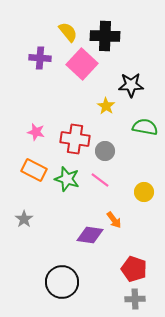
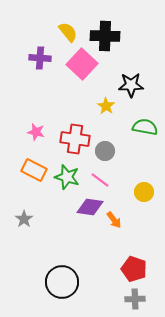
green star: moved 2 px up
purple diamond: moved 28 px up
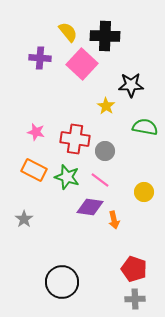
orange arrow: rotated 24 degrees clockwise
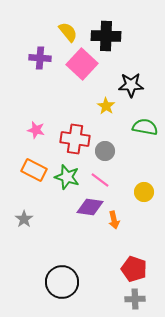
black cross: moved 1 px right
pink star: moved 2 px up
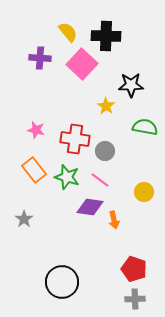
orange rectangle: rotated 25 degrees clockwise
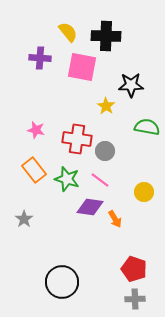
pink square: moved 3 px down; rotated 32 degrees counterclockwise
green semicircle: moved 2 px right
red cross: moved 2 px right
green star: moved 2 px down
orange arrow: moved 1 px right, 1 px up; rotated 18 degrees counterclockwise
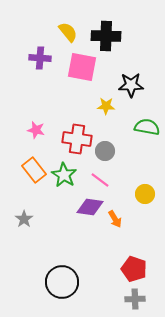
yellow star: rotated 30 degrees counterclockwise
green star: moved 3 px left, 4 px up; rotated 15 degrees clockwise
yellow circle: moved 1 px right, 2 px down
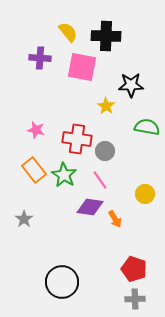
yellow star: rotated 30 degrees clockwise
pink line: rotated 18 degrees clockwise
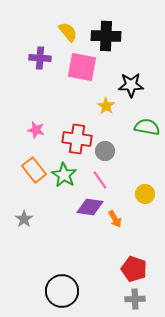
black circle: moved 9 px down
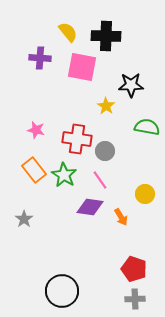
orange arrow: moved 6 px right, 2 px up
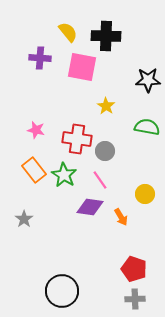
black star: moved 17 px right, 5 px up
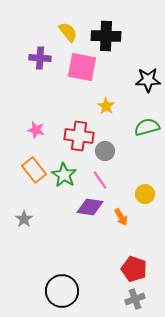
green semicircle: rotated 25 degrees counterclockwise
red cross: moved 2 px right, 3 px up
gray cross: rotated 18 degrees counterclockwise
